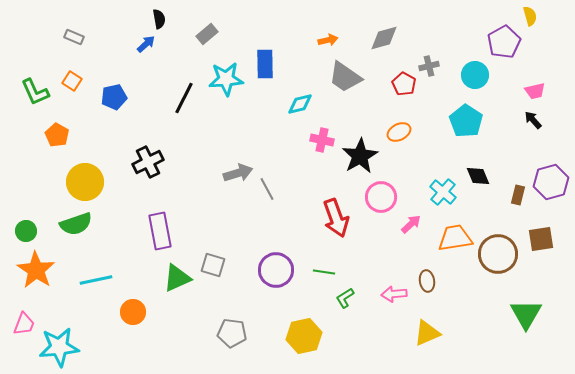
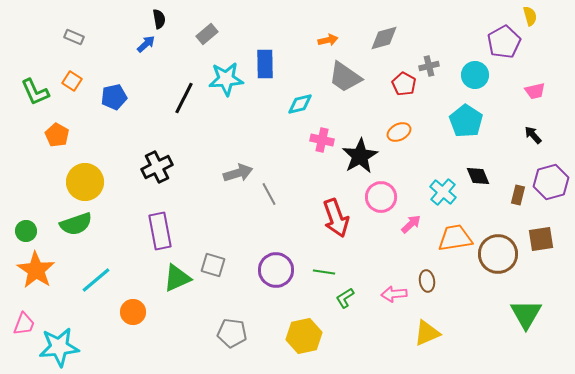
black arrow at (533, 120): moved 15 px down
black cross at (148, 162): moved 9 px right, 5 px down
gray line at (267, 189): moved 2 px right, 5 px down
cyan line at (96, 280): rotated 28 degrees counterclockwise
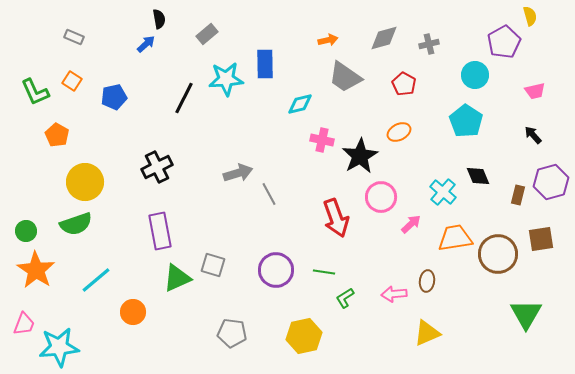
gray cross at (429, 66): moved 22 px up
brown ellipse at (427, 281): rotated 15 degrees clockwise
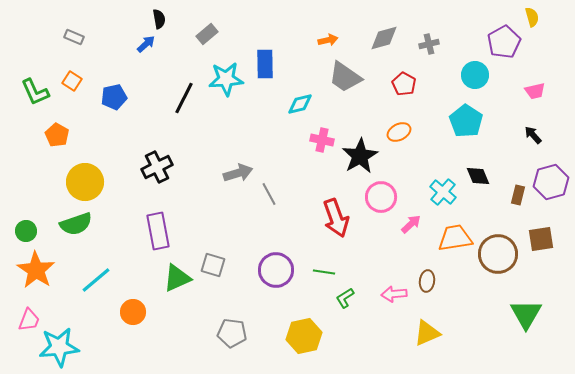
yellow semicircle at (530, 16): moved 2 px right, 1 px down
purple rectangle at (160, 231): moved 2 px left
pink trapezoid at (24, 324): moved 5 px right, 4 px up
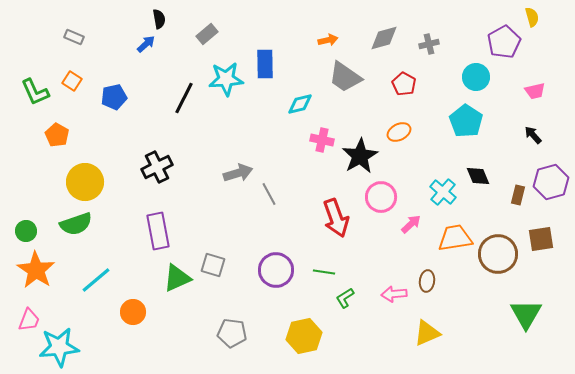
cyan circle at (475, 75): moved 1 px right, 2 px down
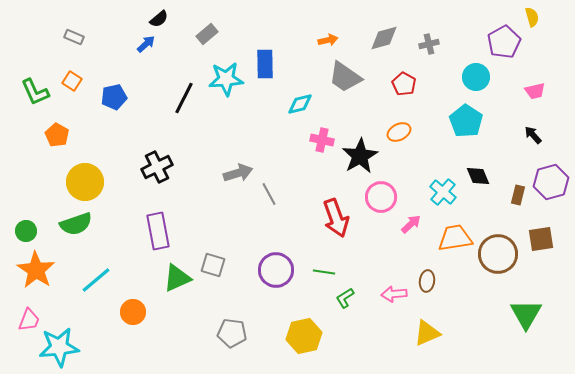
black semicircle at (159, 19): rotated 60 degrees clockwise
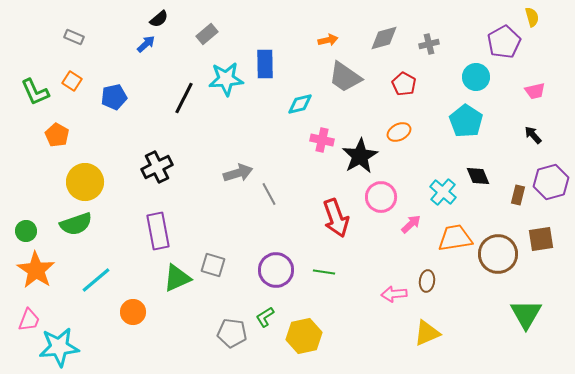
green L-shape at (345, 298): moved 80 px left, 19 px down
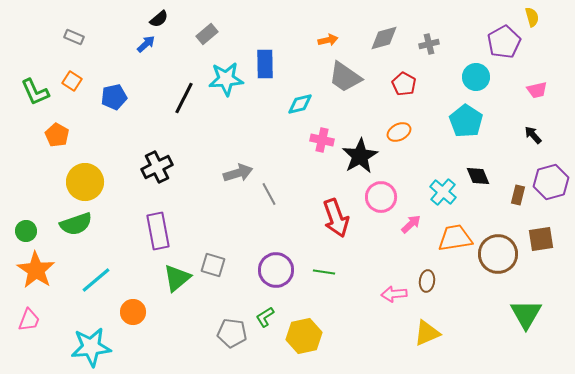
pink trapezoid at (535, 91): moved 2 px right, 1 px up
green triangle at (177, 278): rotated 16 degrees counterclockwise
cyan star at (59, 347): moved 32 px right
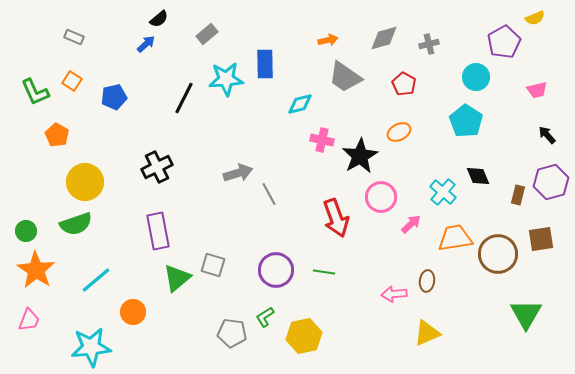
yellow semicircle at (532, 17): moved 3 px right, 1 px down; rotated 84 degrees clockwise
black arrow at (533, 135): moved 14 px right
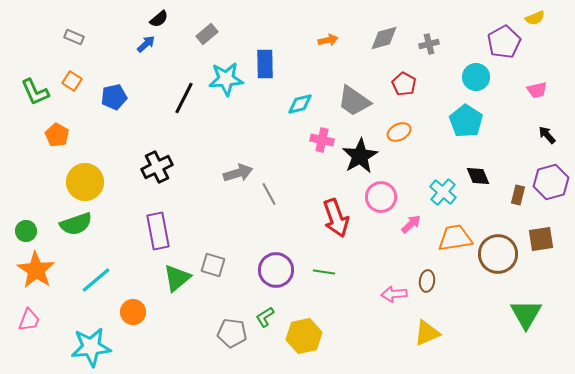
gray trapezoid at (345, 77): moved 9 px right, 24 px down
